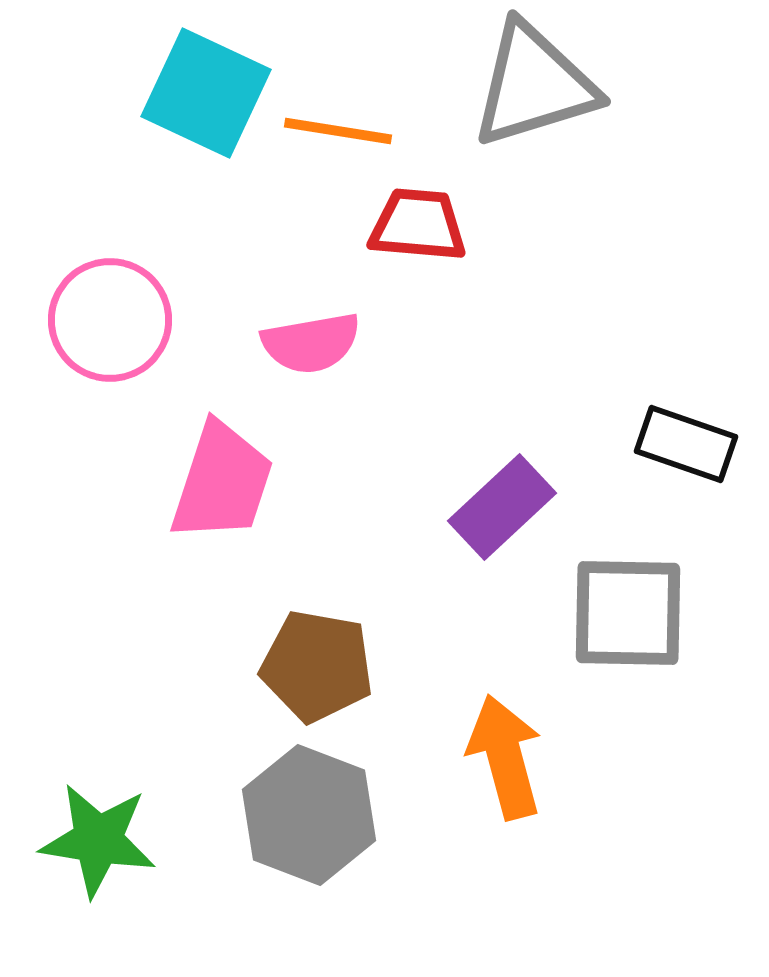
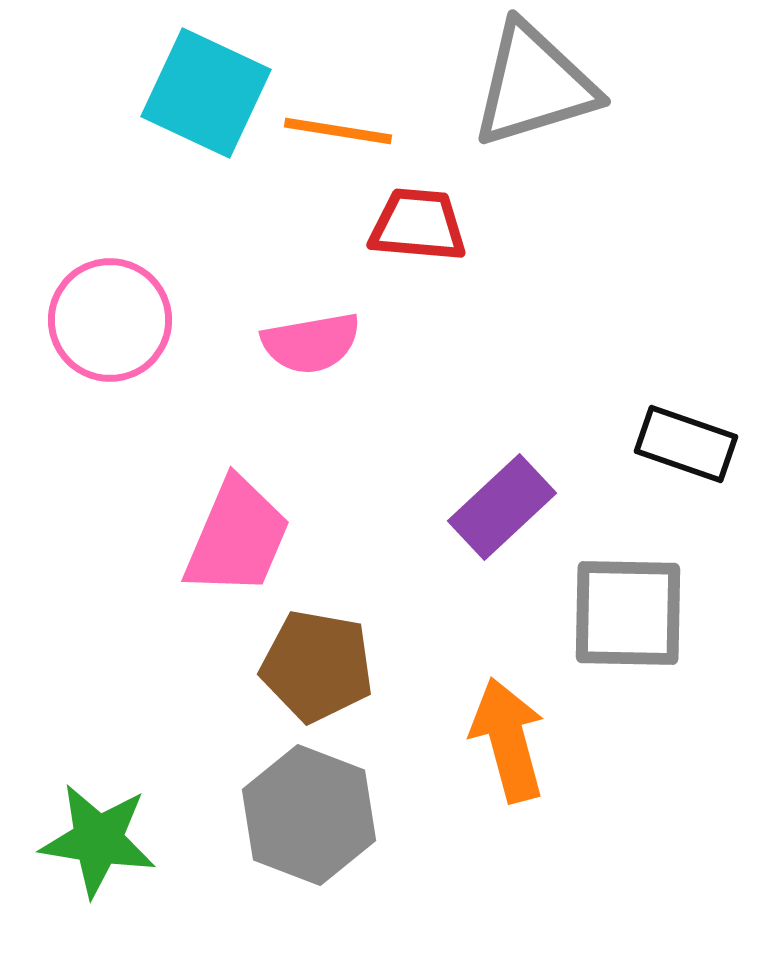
pink trapezoid: moved 15 px right, 55 px down; rotated 5 degrees clockwise
orange arrow: moved 3 px right, 17 px up
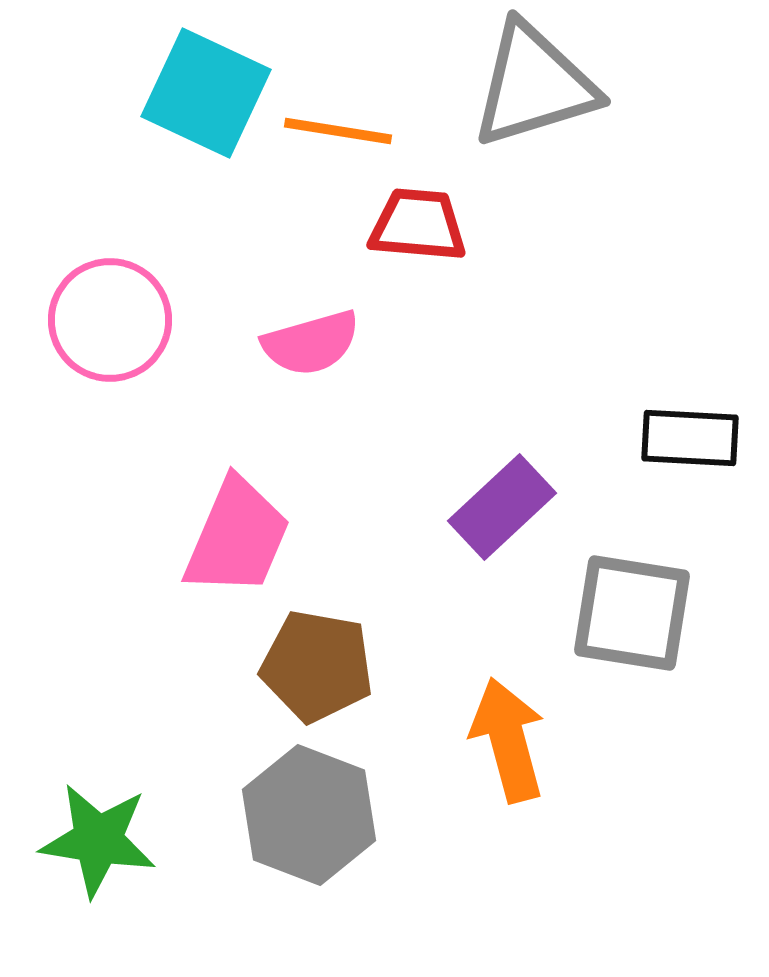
pink semicircle: rotated 6 degrees counterclockwise
black rectangle: moved 4 px right, 6 px up; rotated 16 degrees counterclockwise
gray square: moved 4 px right; rotated 8 degrees clockwise
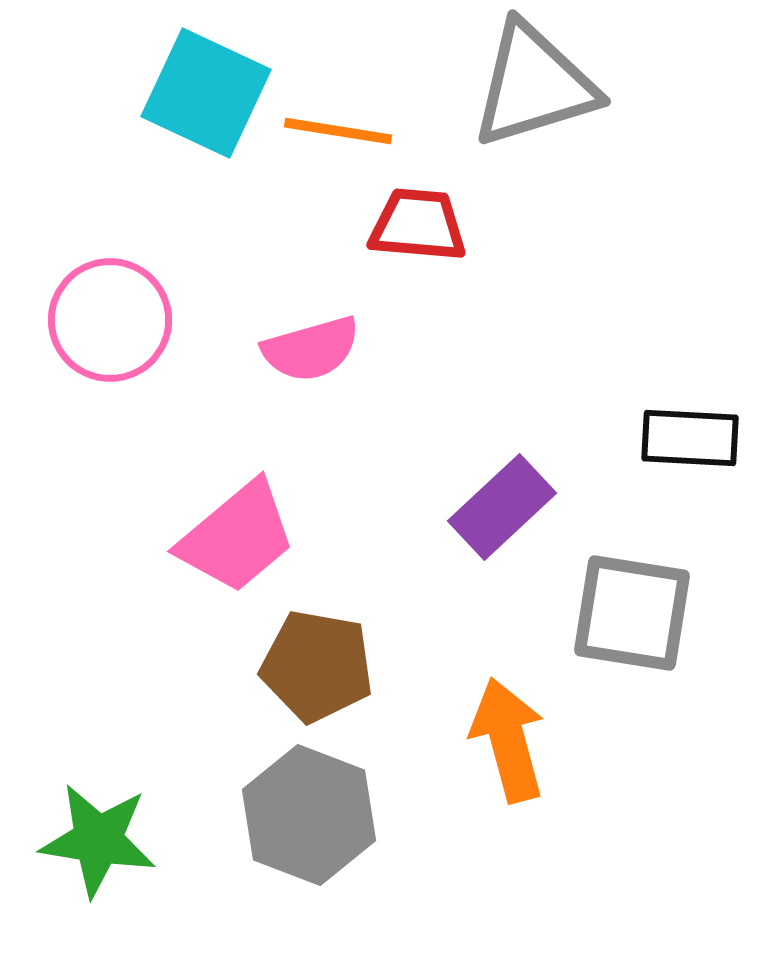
pink semicircle: moved 6 px down
pink trapezoid: rotated 27 degrees clockwise
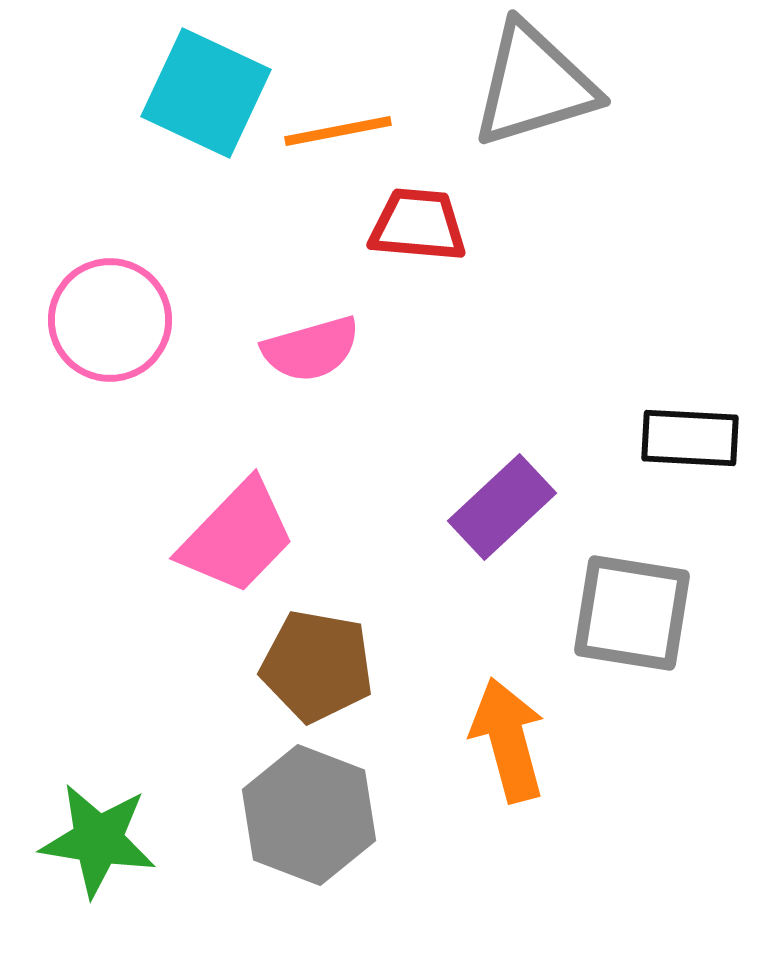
orange line: rotated 20 degrees counterclockwise
pink trapezoid: rotated 6 degrees counterclockwise
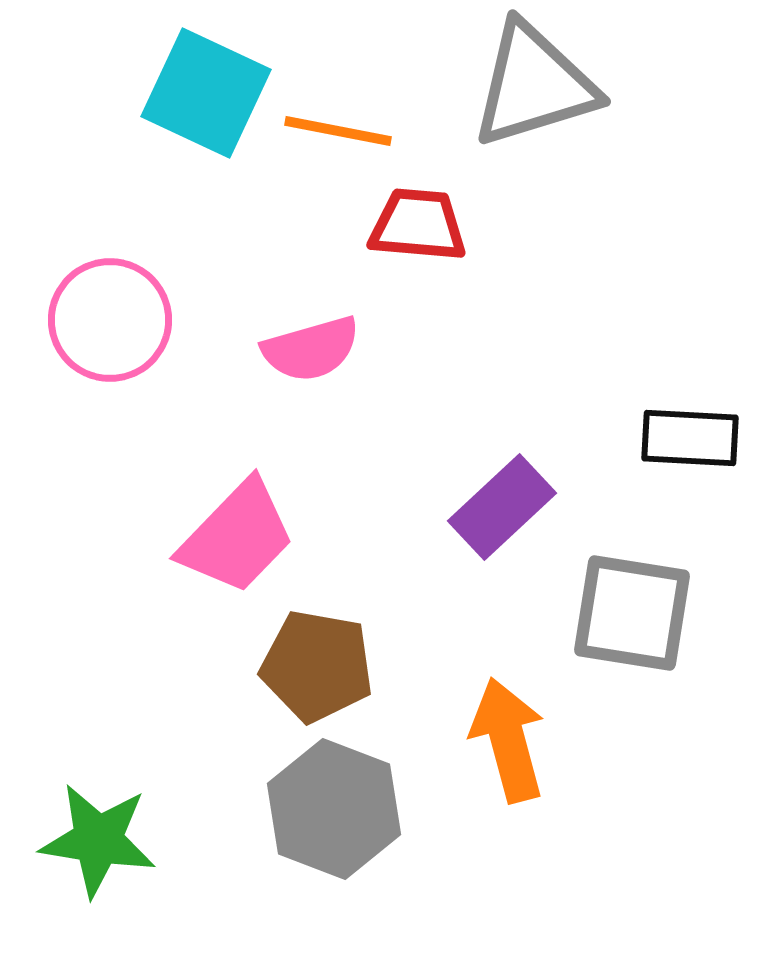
orange line: rotated 22 degrees clockwise
gray hexagon: moved 25 px right, 6 px up
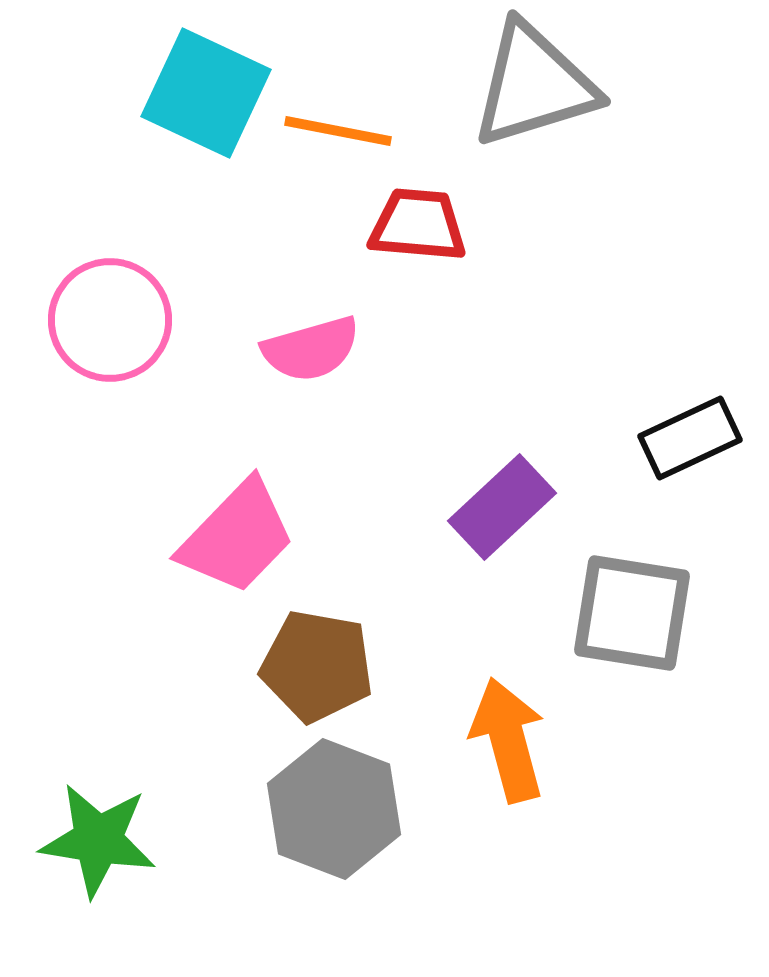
black rectangle: rotated 28 degrees counterclockwise
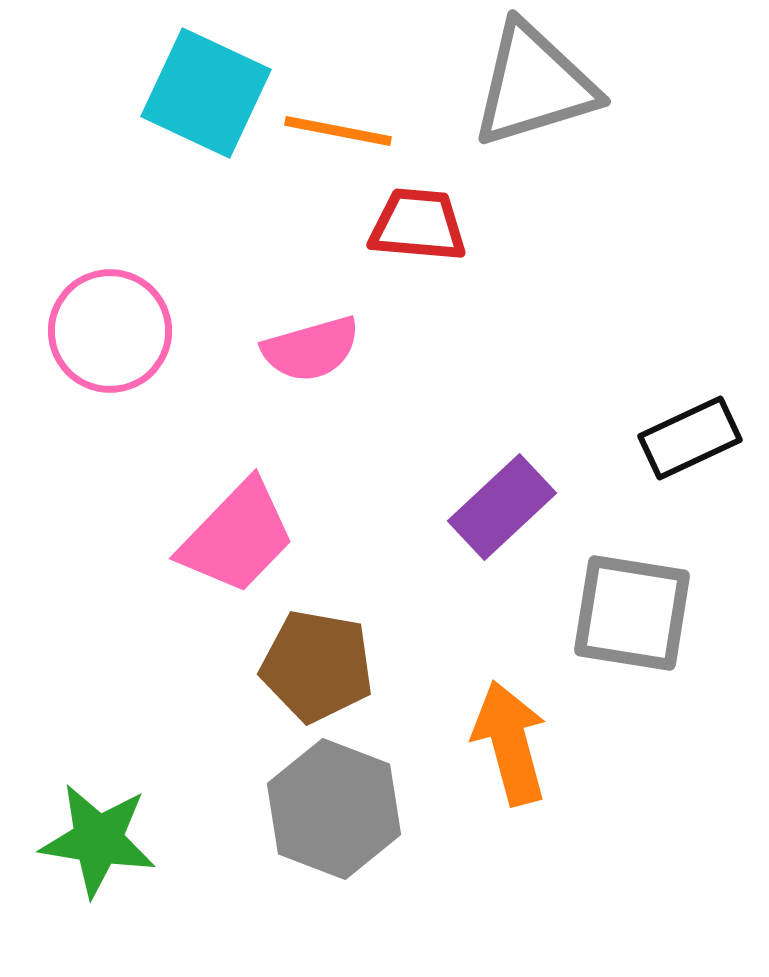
pink circle: moved 11 px down
orange arrow: moved 2 px right, 3 px down
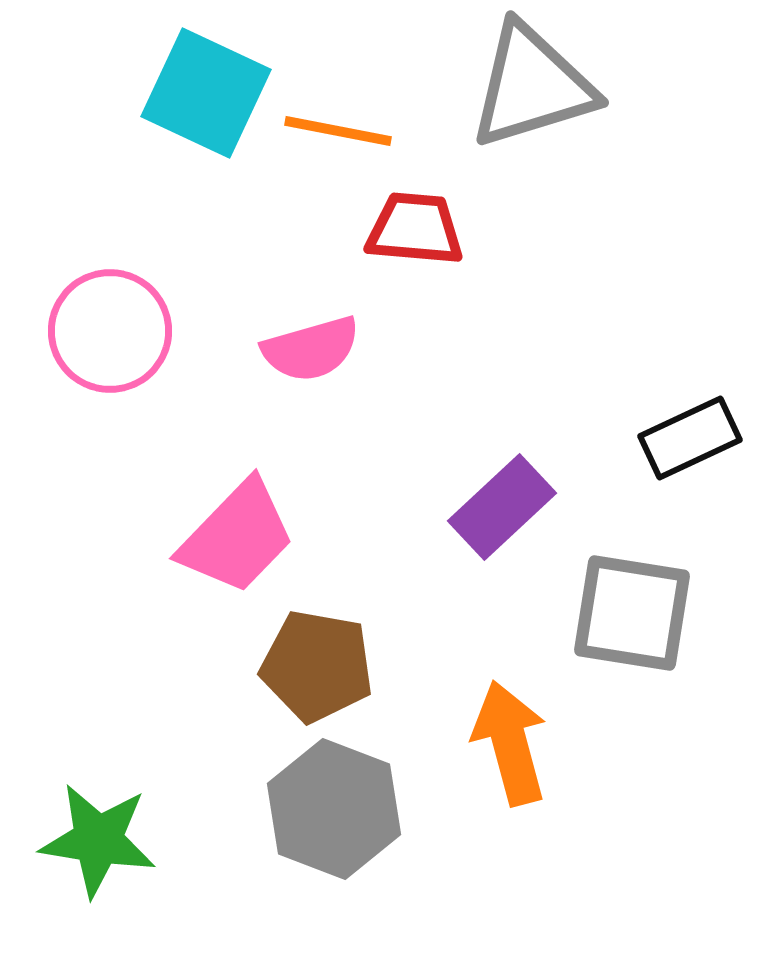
gray triangle: moved 2 px left, 1 px down
red trapezoid: moved 3 px left, 4 px down
